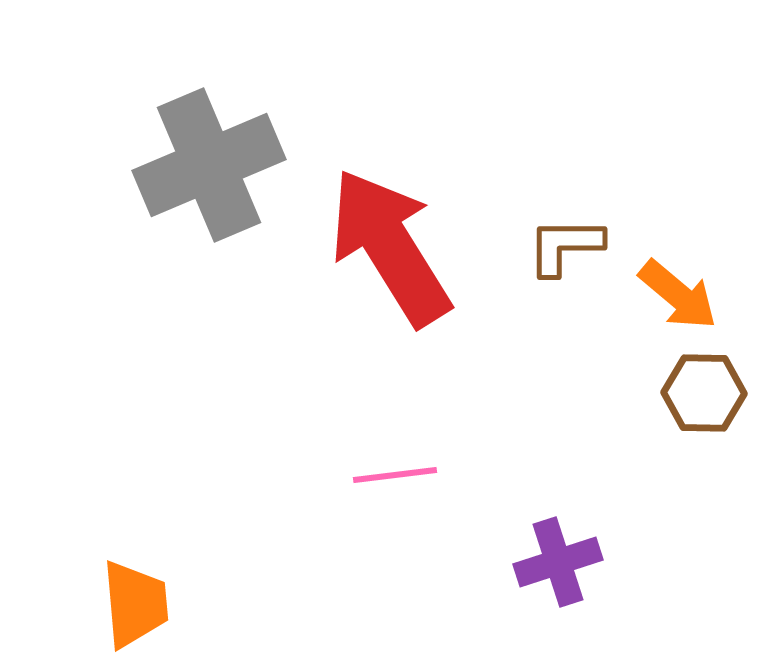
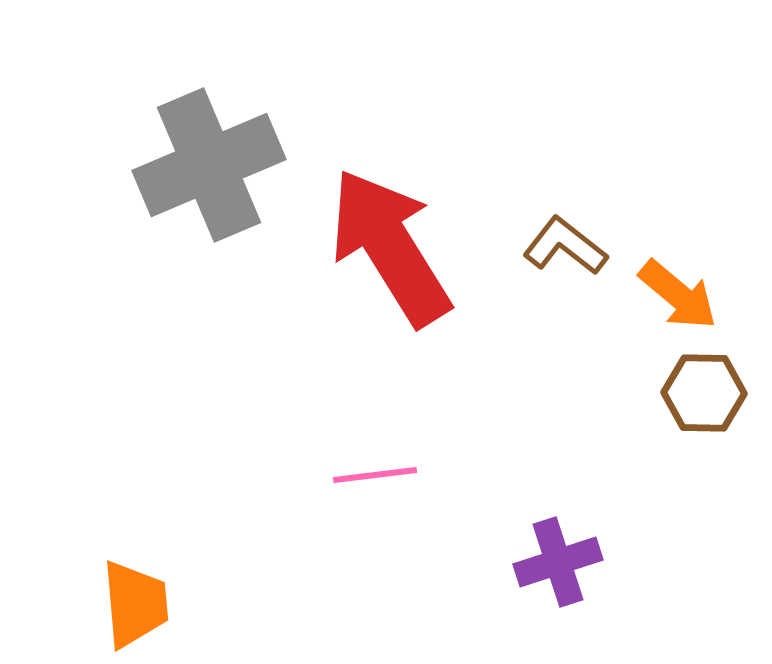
brown L-shape: rotated 38 degrees clockwise
pink line: moved 20 px left
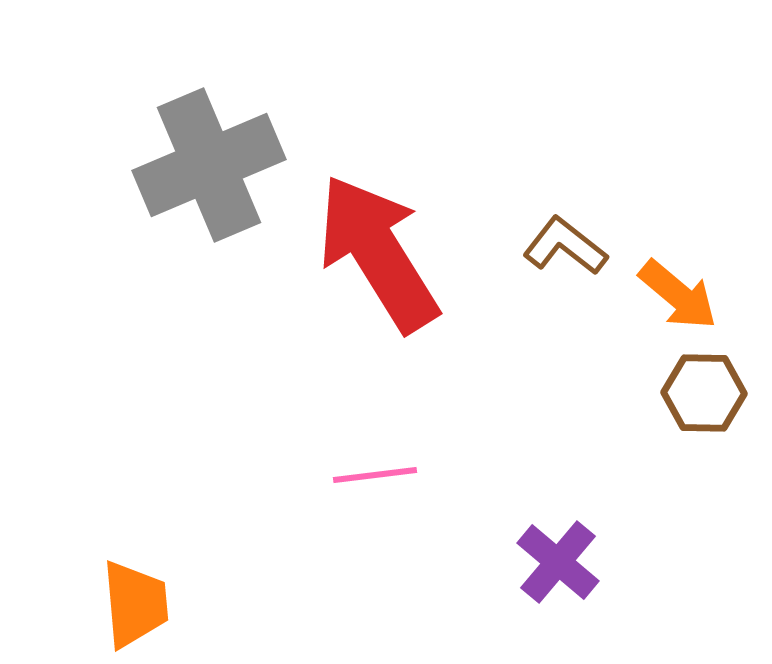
red arrow: moved 12 px left, 6 px down
purple cross: rotated 32 degrees counterclockwise
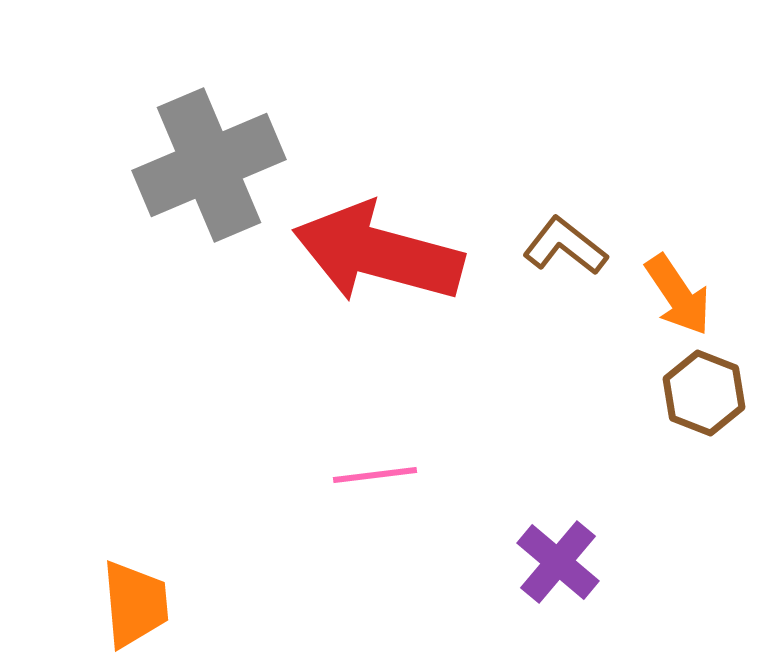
red arrow: rotated 43 degrees counterclockwise
orange arrow: rotated 16 degrees clockwise
brown hexagon: rotated 20 degrees clockwise
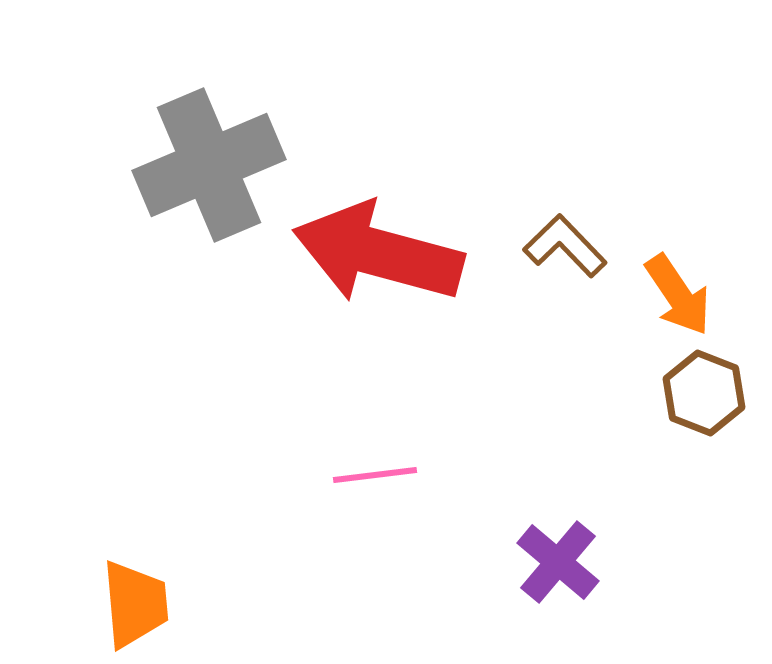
brown L-shape: rotated 8 degrees clockwise
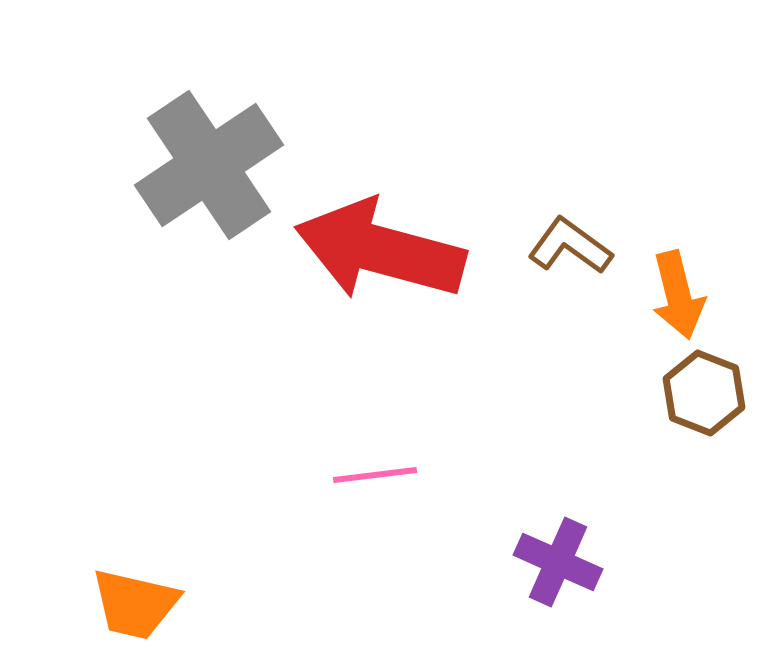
gray cross: rotated 11 degrees counterclockwise
brown L-shape: moved 5 px right; rotated 10 degrees counterclockwise
red arrow: moved 2 px right, 3 px up
orange arrow: rotated 20 degrees clockwise
purple cross: rotated 16 degrees counterclockwise
orange trapezoid: rotated 108 degrees clockwise
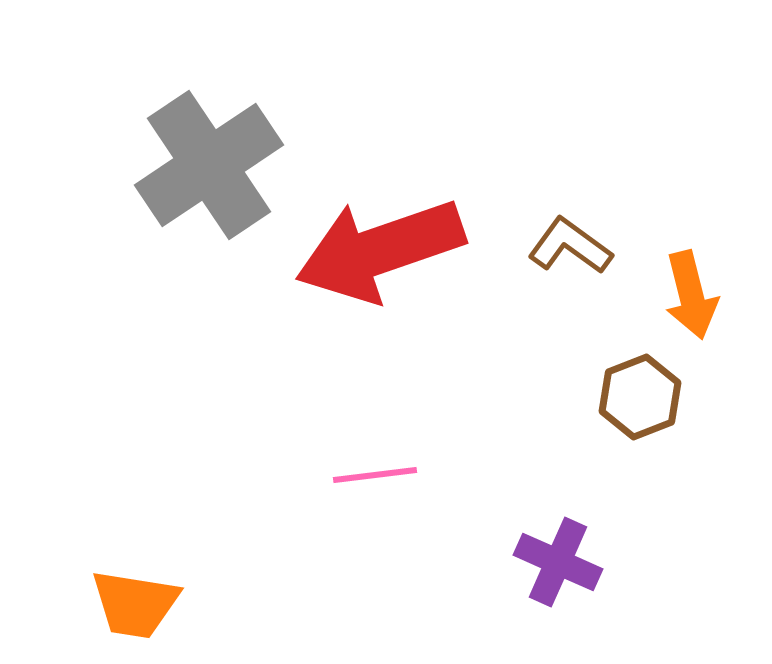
red arrow: rotated 34 degrees counterclockwise
orange arrow: moved 13 px right
brown hexagon: moved 64 px left, 4 px down; rotated 18 degrees clockwise
orange trapezoid: rotated 4 degrees counterclockwise
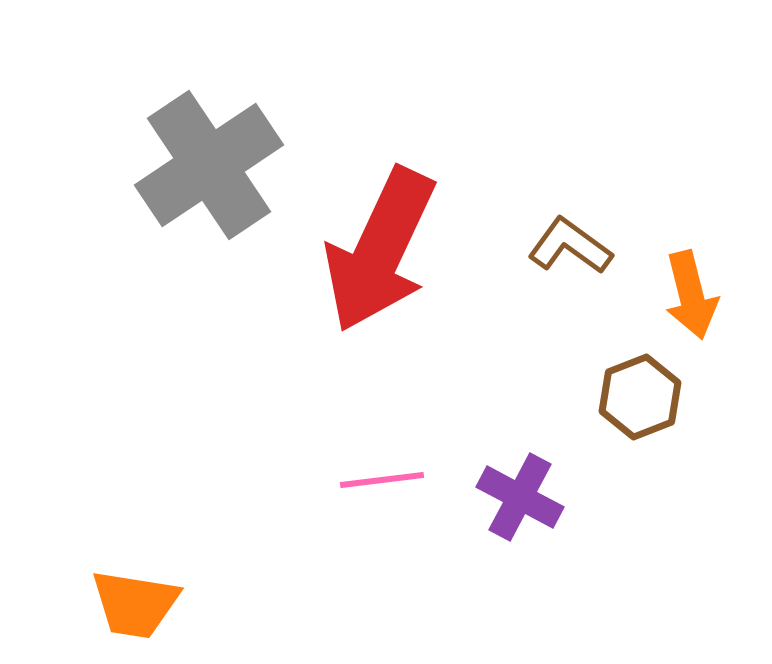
red arrow: rotated 46 degrees counterclockwise
pink line: moved 7 px right, 5 px down
purple cross: moved 38 px left, 65 px up; rotated 4 degrees clockwise
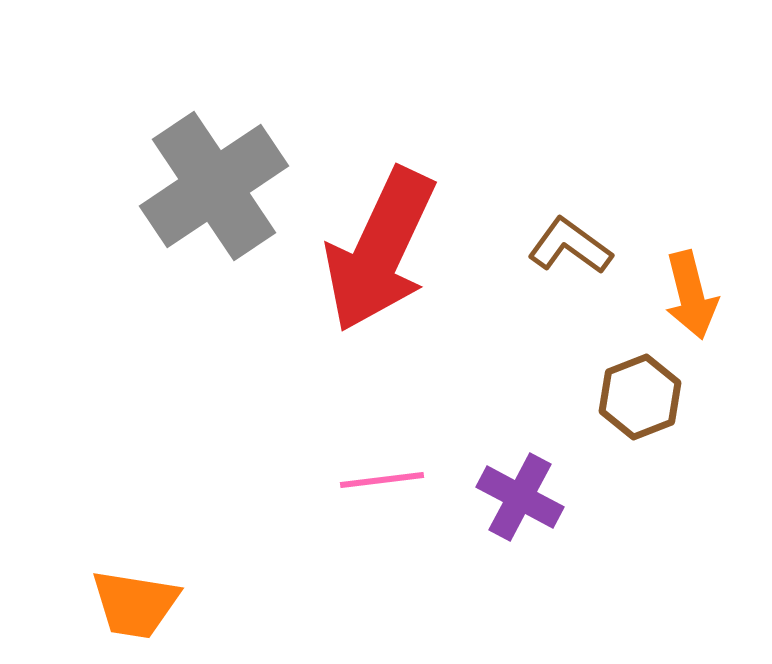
gray cross: moved 5 px right, 21 px down
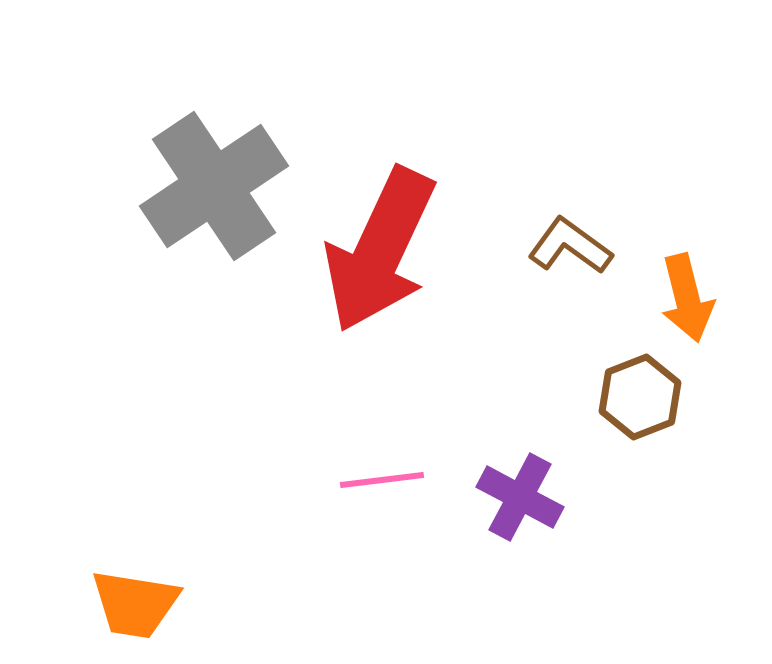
orange arrow: moved 4 px left, 3 px down
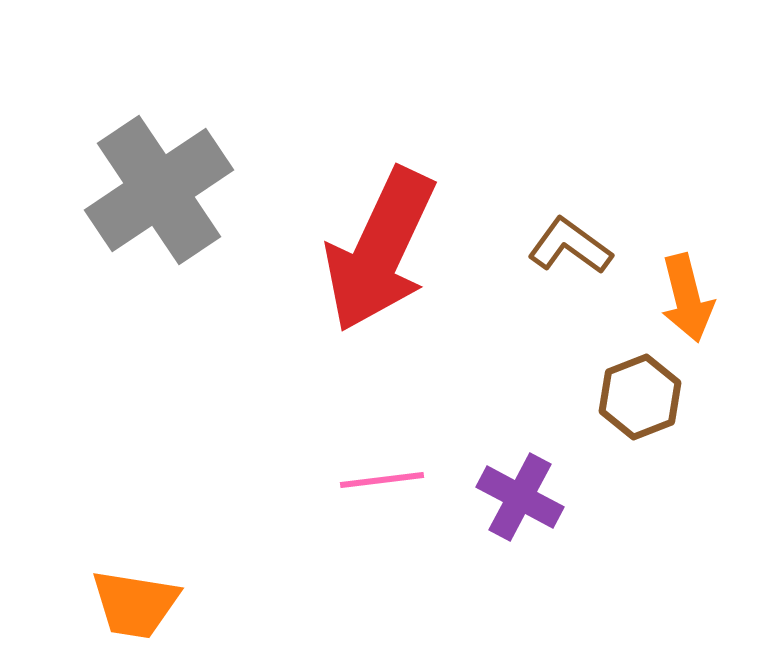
gray cross: moved 55 px left, 4 px down
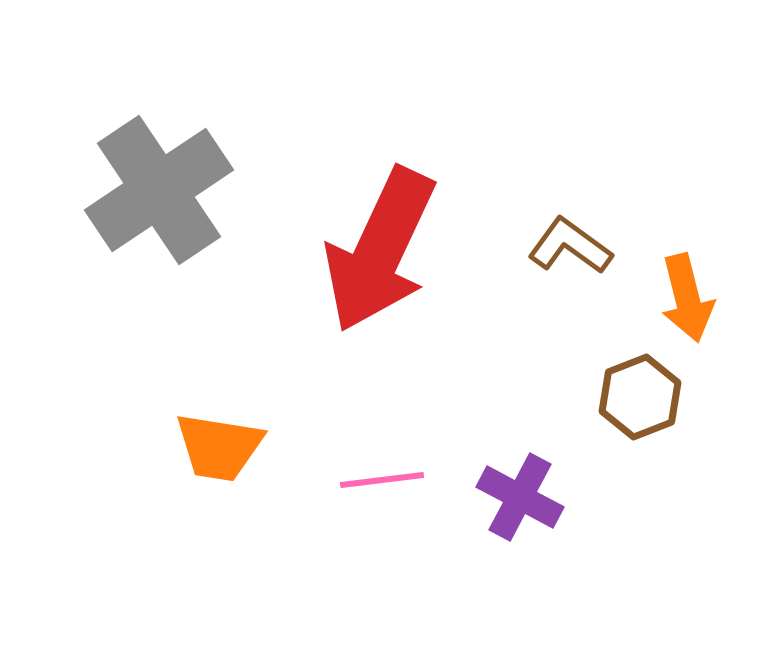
orange trapezoid: moved 84 px right, 157 px up
